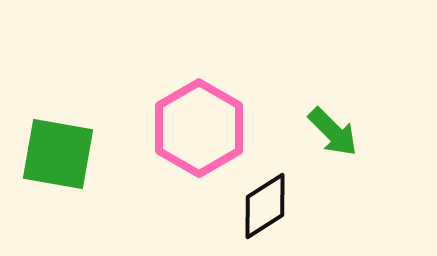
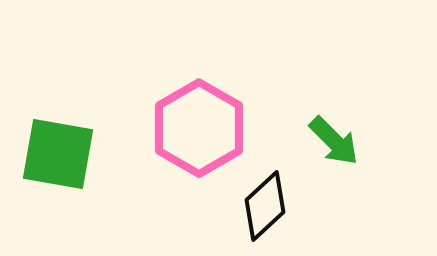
green arrow: moved 1 px right, 9 px down
black diamond: rotated 10 degrees counterclockwise
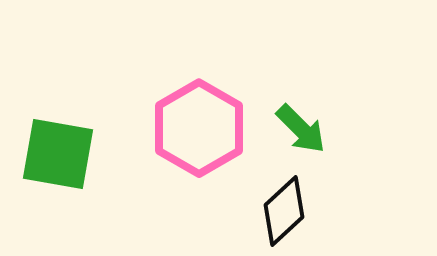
green arrow: moved 33 px left, 12 px up
black diamond: moved 19 px right, 5 px down
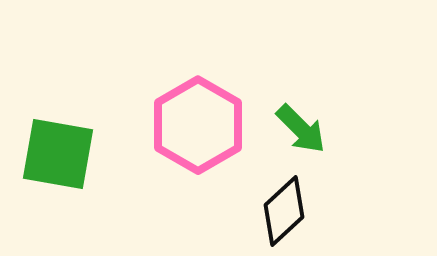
pink hexagon: moved 1 px left, 3 px up
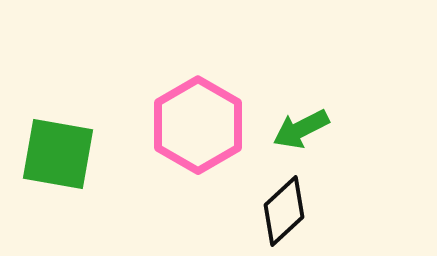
green arrow: rotated 108 degrees clockwise
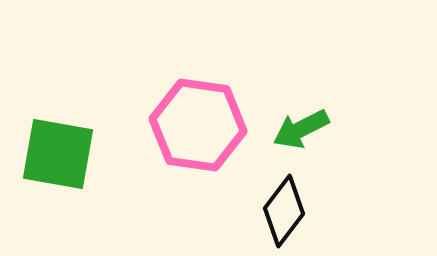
pink hexagon: rotated 22 degrees counterclockwise
black diamond: rotated 10 degrees counterclockwise
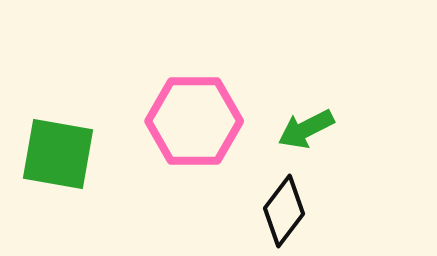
pink hexagon: moved 4 px left, 4 px up; rotated 8 degrees counterclockwise
green arrow: moved 5 px right
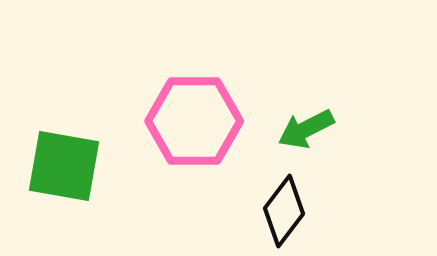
green square: moved 6 px right, 12 px down
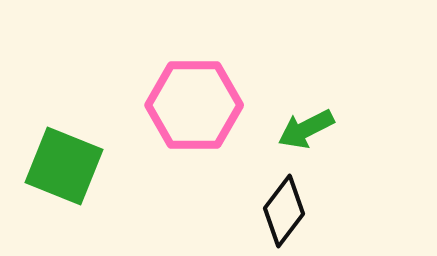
pink hexagon: moved 16 px up
green square: rotated 12 degrees clockwise
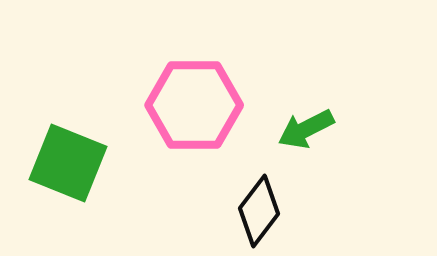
green square: moved 4 px right, 3 px up
black diamond: moved 25 px left
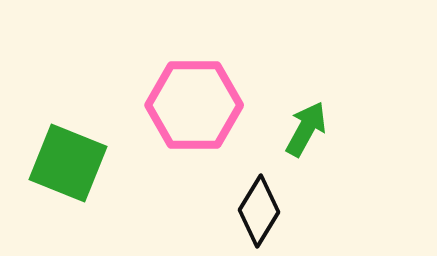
green arrow: rotated 146 degrees clockwise
black diamond: rotated 6 degrees counterclockwise
